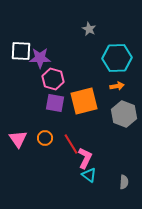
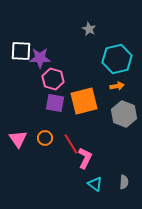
cyan hexagon: moved 1 px down; rotated 12 degrees counterclockwise
cyan triangle: moved 6 px right, 9 px down
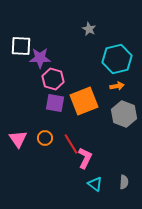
white square: moved 5 px up
orange square: rotated 8 degrees counterclockwise
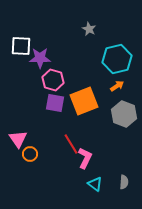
pink hexagon: moved 1 px down
orange arrow: rotated 24 degrees counterclockwise
orange circle: moved 15 px left, 16 px down
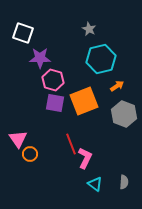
white square: moved 2 px right, 13 px up; rotated 15 degrees clockwise
cyan hexagon: moved 16 px left
red line: rotated 10 degrees clockwise
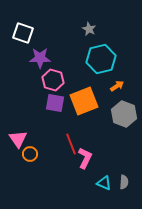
cyan triangle: moved 9 px right, 1 px up; rotated 14 degrees counterclockwise
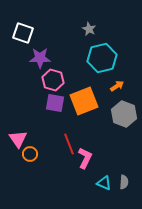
cyan hexagon: moved 1 px right, 1 px up
red line: moved 2 px left
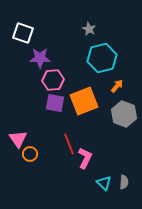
pink hexagon: rotated 20 degrees counterclockwise
orange arrow: rotated 16 degrees counterclockwise
cyan triangle: rotated 21 degrees clockwise
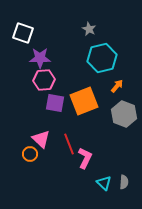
pink hexagon: moved 9 px left
pink triangle: moved 23 px right; rotated 12 degrees counterclockwise
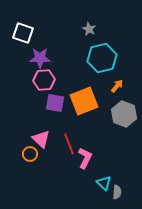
gray semicircle: moved 7 px left, 10 px down
